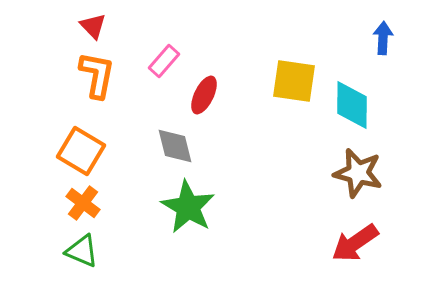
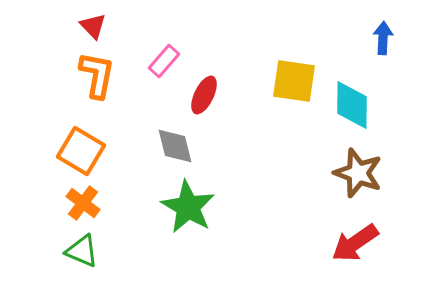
brown star: rotated 6 degrees clockwise
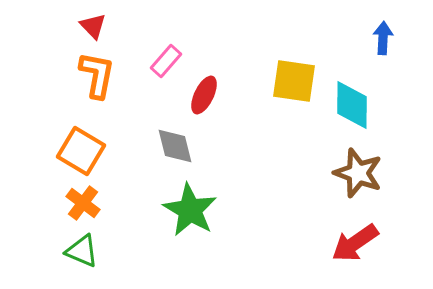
pink rectangle: moved 2 px right
green star: moved 2 px right, 3 px down
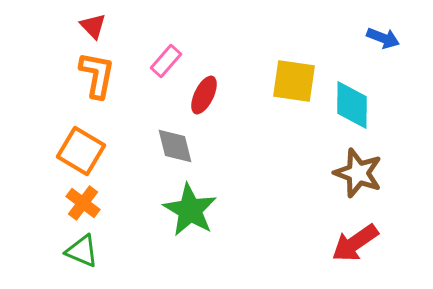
blue arrow: rotated 108 degrees clockwise
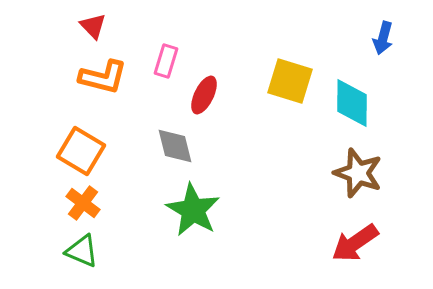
blue arrow: rotated 84 degrees clockwise
pink rectangle: rotated 24 degrees counterclockwise
orange L-shape: moved 6 px right, 2 px down; rotated 93 degrees clockwise
yellow square: moved 4 px left; rotated 9 degrees clockwise
cyan diamond: moved 2 px up
green star: moved 3 px right
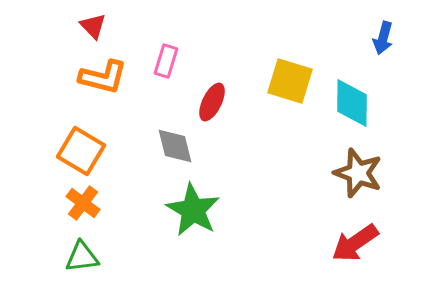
red ellipse: moved 8 px right, 7 px down
green triangle: moved 6 px down; rotated 30 degrees counterclockwise
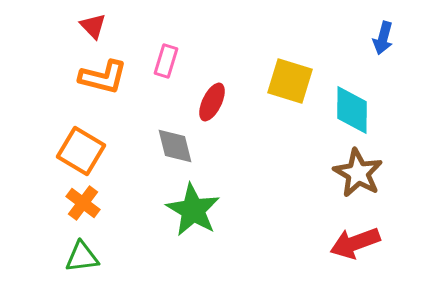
cyan diamond: moved 7 px down
brown star: rotated 9 degrees clockwise
red arrow: rotated 15 degrees clockwise
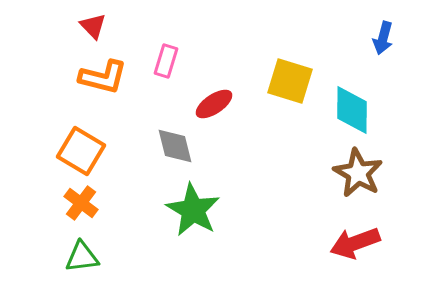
red ellipse: moved 2 px right, 2 px down; rotated 30 degrees clockwise
orange cross: moved 2 px left
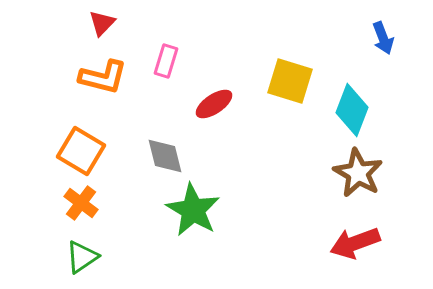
red triangle: moved 9 px right, 3 px up; rotated 28 degrees clockwise
blue arrow: rotated 36 degrees counterclockwise
cyan diamond: rotated 21 degrees clockwise
gray diamond: moved 10 px left, 10 px down
green triangle: rotated 27 degrees counterclockwise
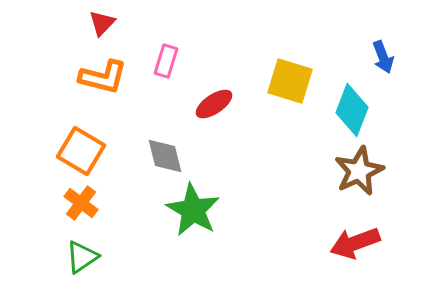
blue arrow: moved 19 px down
brown star: moved 1 px right, 2 px up; rotated 18 degrees clockwise
